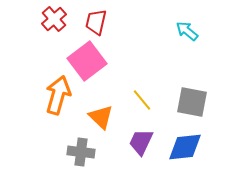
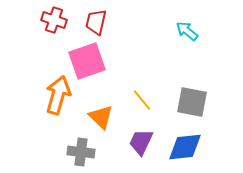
red cross: moved 1 px down; rotated 30 degrees counterclockwise
pink square: rotated 18 degrees clockwise
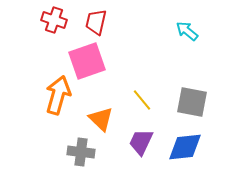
orange triangle: moved 2 px down
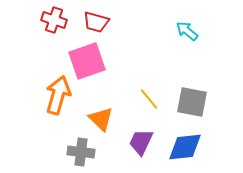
red trapezoid: rotated 88 degrees counterclockwise
yellow line: moved 7 px right, 1 px up
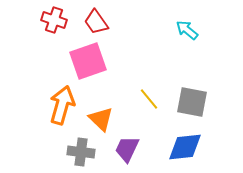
red trapezoid: rotated 40 degrees clockwise
cyan arrow: moved 1 px up
pink square: moved 1 px right
orange arrow: moved 4 px right, 10 px down
purple trapezoid: moved 14 px left, 7 px down
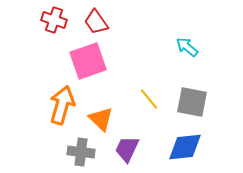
cyan arrow: moved 17 px down
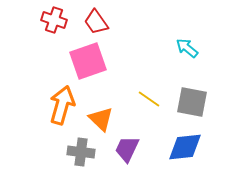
cyan arrow: moved 1 px down
yellow line: rotated 15 degrees counterclockwise
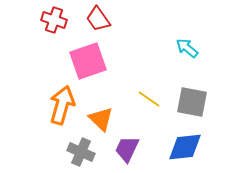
red trapezoid: moved 2 px right, 3 px up
gray cross: rotated 16 degrees clockwise
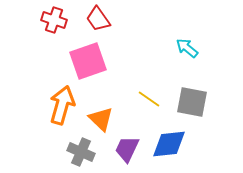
blue diamond: moved 16 px left, 3 px up
